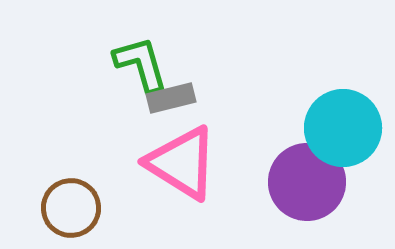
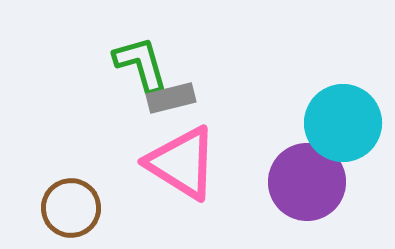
cyan circle: moved 5 px up
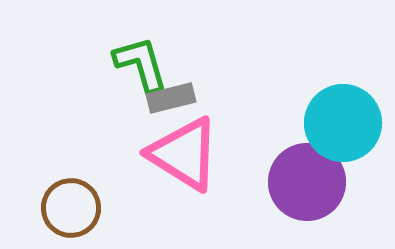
pink triangle: moved 2 px right, 9 px up
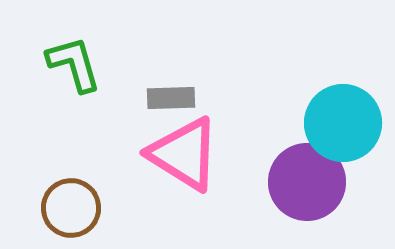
green L-shape: moved 67 px left
gray rectangle: rotated 12 degrees clockwise
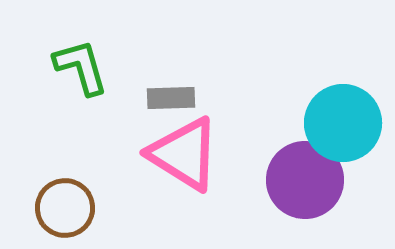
green L-shape: moved 7 px right, 3 px down
purple circle: moved 2 px left, 2 px up
brown circle: moved 6 px left
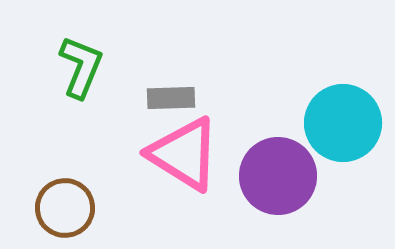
green L-shape: rotated 38 degrees clockwise
purple circle: moved 27 px left, 4 px up
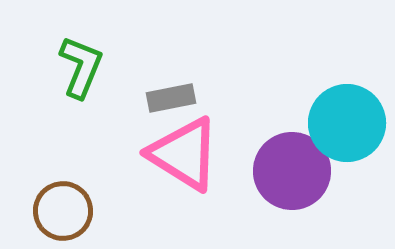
gray rectangle: rotated 9 degrees counterclockwise
cyan circle: moved 4 px right
purple circle: moved 14 px right, 5 px up
brown circle: moved 2 px left, 3 px down
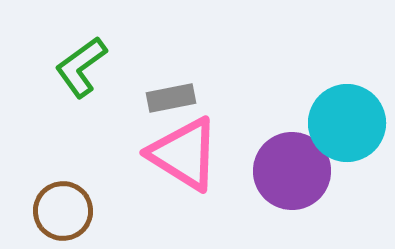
green L-shape: rotated 148 degrees counterclockwise
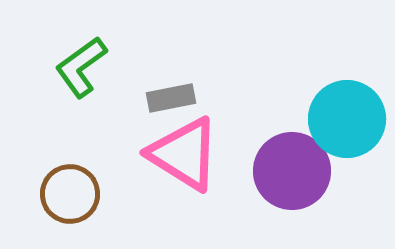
cyan circle: moved 4 px up
brown circle: moved 7 px right, 17 px up
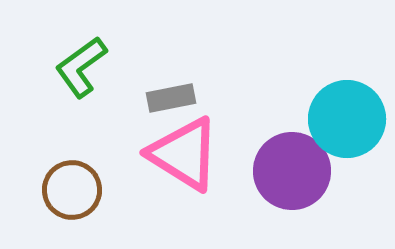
brown circle: moved 2 px right, 4 px up
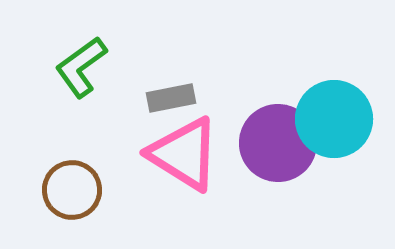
cyan circle: moved 13 px left
purple circle: moved 14 px left, 28 px up
